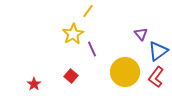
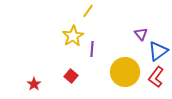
yellow star: moved 2 px down
purple line: rotated 28 degrees clockwise
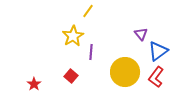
purple line: moved 1 px left, 3 px down
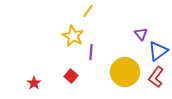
yellow star: rotated 15 degrees counterclockwise
red star: moved 1 px up
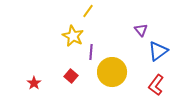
purple triangle: moved 4 px up
yellow circle: moved 13 px left
red L-shape: moved 8 px down
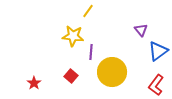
yellow star: rotated 20 degrees counterclockwise
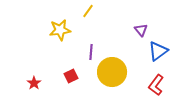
yellow star: moved 13 px left, 6 px up; rotated 15 degrees counterclockwise
red square: rotated 24 degrees clockwise
